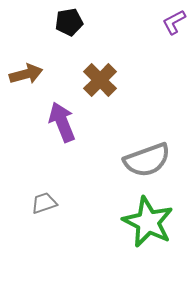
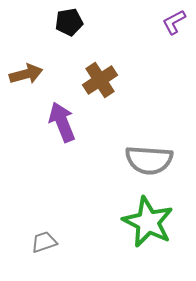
brown cross: rotated 12 degrees clockwise
gray semicircle: moved 2 px right; rotated 24 degrees clockwise
gray trapezoid: moved 39 px down
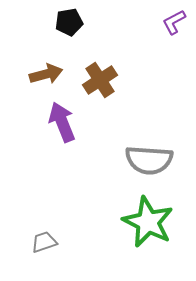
brown arrow: moved 20 px right
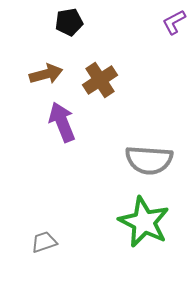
green star: moved 4 px left
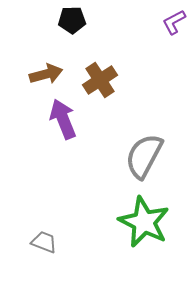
black pentagon: moved 3 px right, 2 px up; rotated 8 degrees clockwise
purple arrow: moved 1 px right, 3 px up
gray semicircle: moved 5 px left, 4 px up; rotated 114 degrees clockwise
gray trapezoid: rotated 40 degrees clockwise
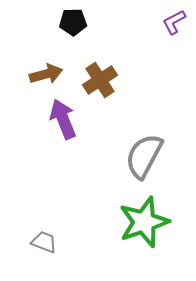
black pentagon: moved 1 px right, 2 px down
green star: rotated 27 degrees clockwise
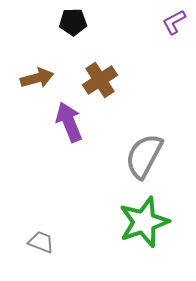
brown arrow: moved 9 px left, 4 px down
purple arrow: moved 6 px right, 3 px down
gray trapezoid: moved 3 px left
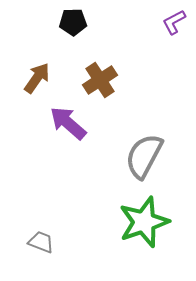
brown arrow: rotated 40 degrees counterclockwise
purple arrow: moved 1 px left, 1 px down; rotated 27 degrees counterclockwise
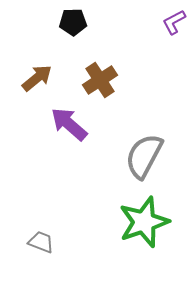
brown arrow: rotated 16 degrees clockwise
purple arrow: moved 1 px right, 1 px down
